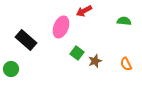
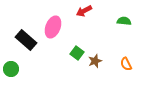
pink ellipse: moved 8 px left
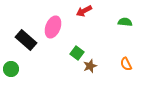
green semicircle: moved 1 px right, 1 px down
brown star: moved 5 px left, 5 px down
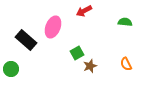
green square: rotated 24 degrees clockwise
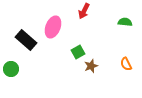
red arrow: rotated 35 degrees counterclockwise
green square: moved 1 px right, 1 px up
brown star: moved 1 px right
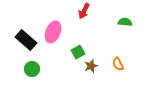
pink ellipse: moved 5 px down
orange semicircle: moved 8 px left
green circle: moved 21 px right
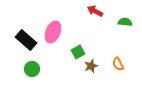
red arrow: moved 11 px right; rotated 91 degrees clockwise
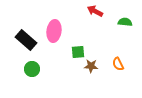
pink ellipse: moved 1 px right, 1 px up; rotated 15 degrees counterclockwise
green square: rotated 24 degrees clockwise
brown star: rotated 24 degrees clockwise
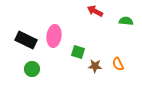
green semicircle: moved 1 px right, 1 px up
pink ellipse: moved 5 px down
black rectangle: rotated 15 degrees counterclockwise
green square: rotated 24 degrees clockwise
brown star: moved 4 px right
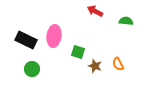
brown star: rotated 16 degrees clockwise
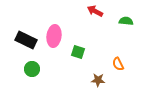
brown star: moved 3 px right, 14 px down; rotated 16 degrees counterclockwise
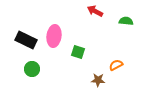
orange semicircle: moved 2 px left, 1 px down; rotated 88 degrees clockwise
